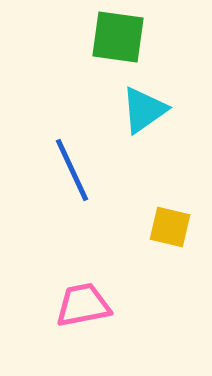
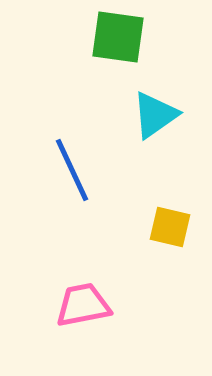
cyan triangle: moved 11 px right, 5 px down
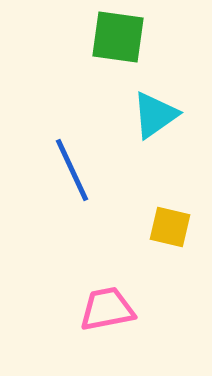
pink trapezoid: moved 24 px right, 4 px down
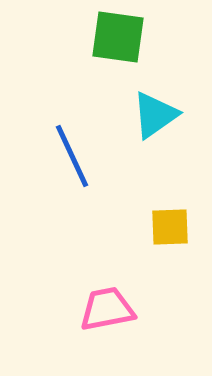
blue line: moved 14 px up
yellow square: rotated 15 degrees counterclockwise
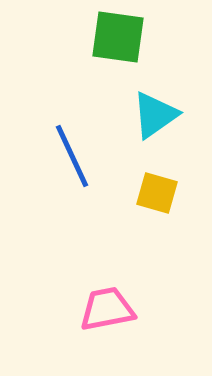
yellow square: moved 13 px left, 34 px up; rotated 18 degrees clockwise
